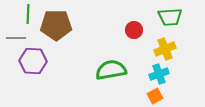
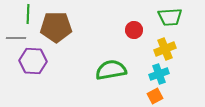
brown pentagon: moved 2 px down
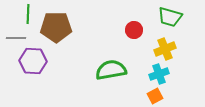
green trapezoid: rotated 20 degrees clockwise
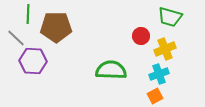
red circle: moved 7 px right, 6 px down
gray line: rotated 42 degrees clockwise
green semicircle: rotated 12 degrees clockwise
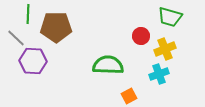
green semicircle: moved 3 px left, 5 px up
orange square: moved 26 px left
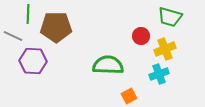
gray line: moved 3 px left, 2 px up; rotated 18 degrees counterclockwise
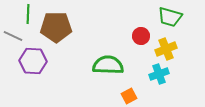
yellow cross: moved 1 px right
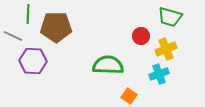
orange square: rotated 28 degrees counterclockwise
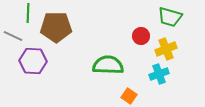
green line: moved 1 px up
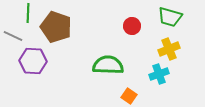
brown pentagon: rotated 20 degrees clockwise
red circle: moved 9 px left, 10 px up
yellow cross: moved 3 px right
